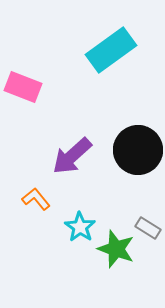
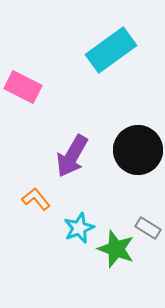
pink rectangle: rotated 6 degrees clockwise
purple arrow: rotated 18 degrees counterclockwise
cyan star: moved 1 px left, 1 px down; rotated 16 degrees clockwise
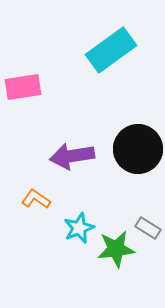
pink rectangle: rotated 36 degrees counterclockwise
black circle: moved 1 px up
purple arrow: rotated 51 degrees clockwise
orange L-shape: rotated 16 degrees counterclockwise
green star: rotated 27 degrees counterclockwise
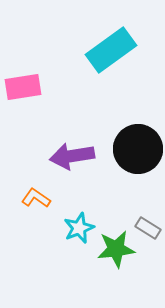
orange L-shape: moved 1 px up
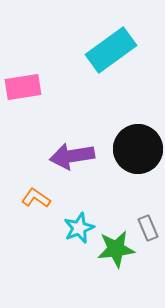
gray rectangle: rotated 35 degrees clockwise
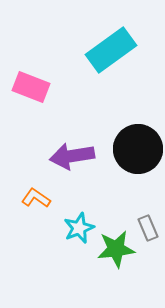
pink rectangle: moved 8 px right; rotated 30 degrees clockwise
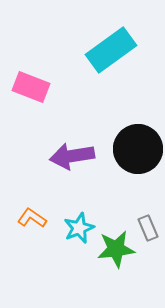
orange L-shape: moved 4 px left, 20 px down
